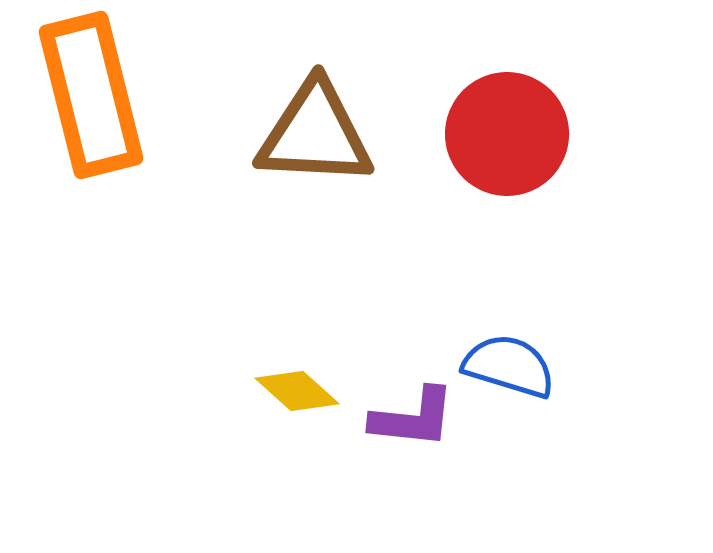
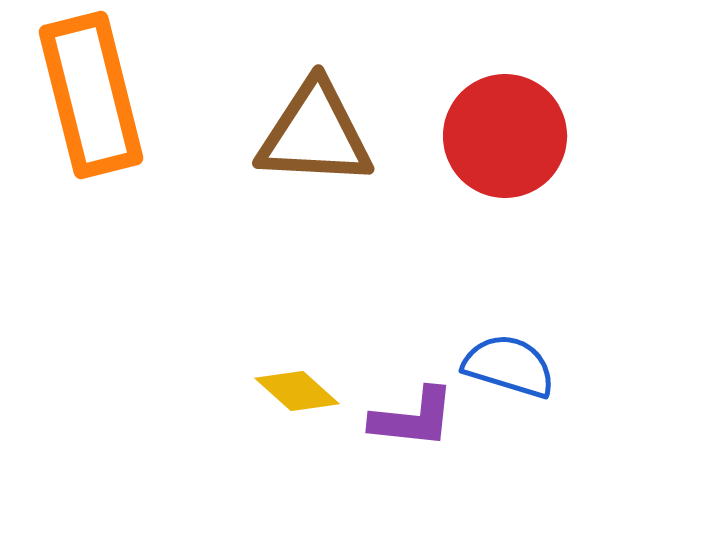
red circle: moved 2 px left, 2 px down
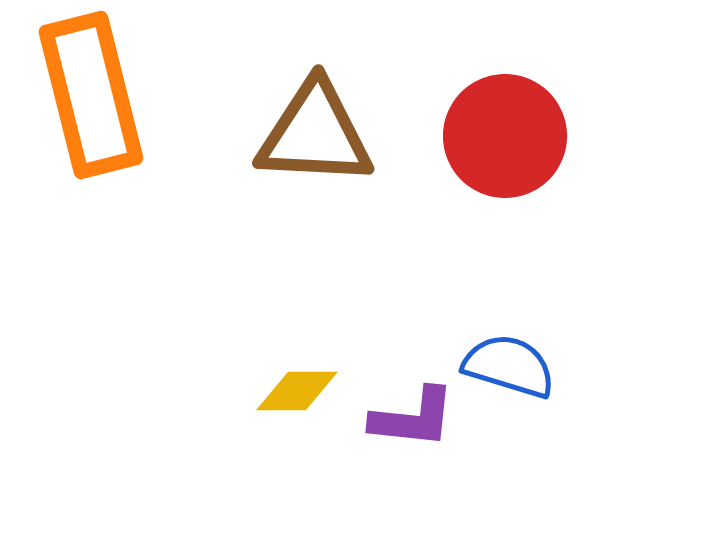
yellow diamond: rotated 42 degrees counterclockwise
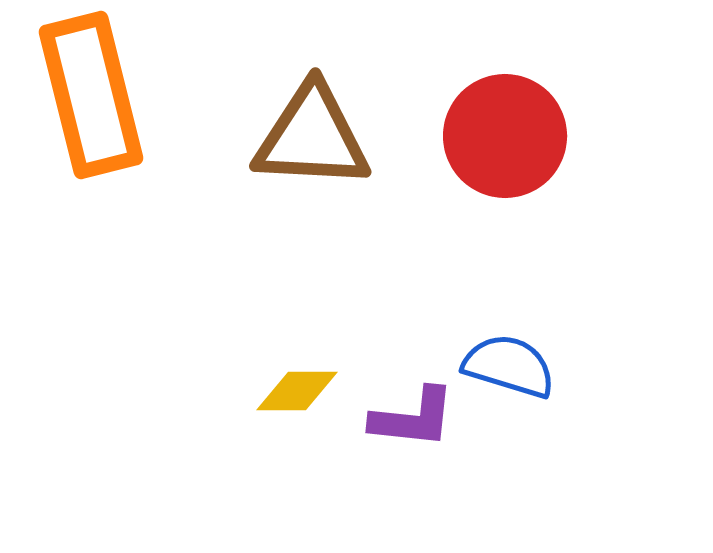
brown triangle: moved 3 px left, 3 px down
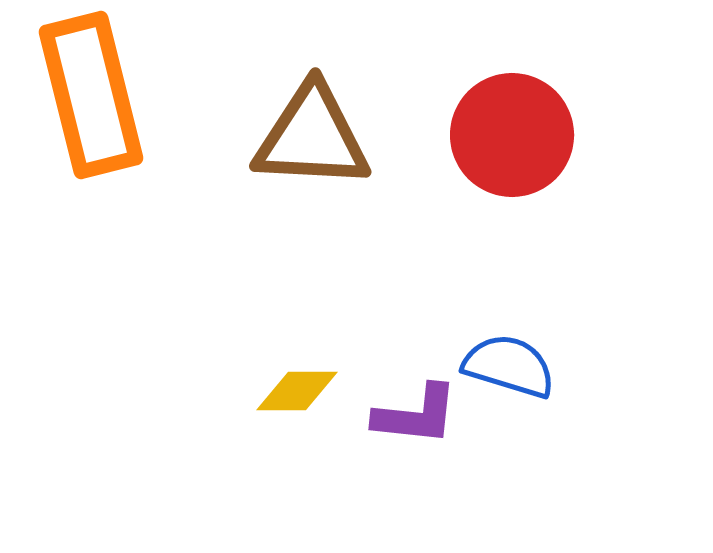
red circle: moved 7 px right, 1 px up
purple L-shape: moved 3 px right, 3 px up
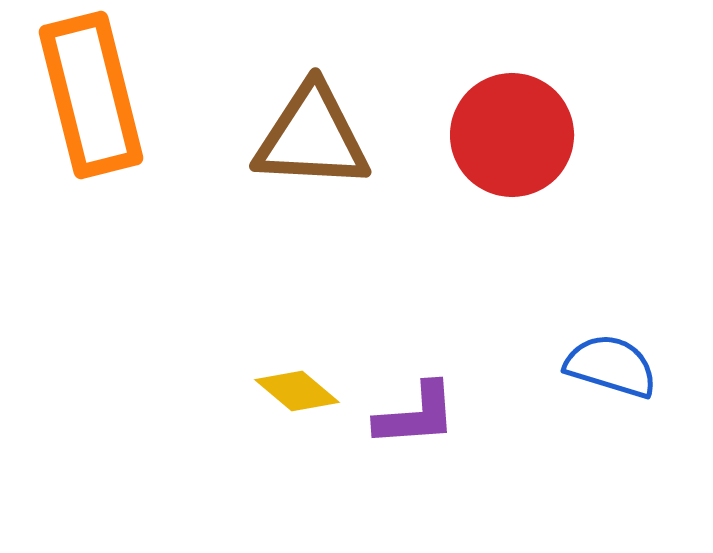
blue semicircle: moved 102 px right
yellow diamond: rotated 40 degrees clockwise
purple L-shape: rotated 10 degrees counterclockwise
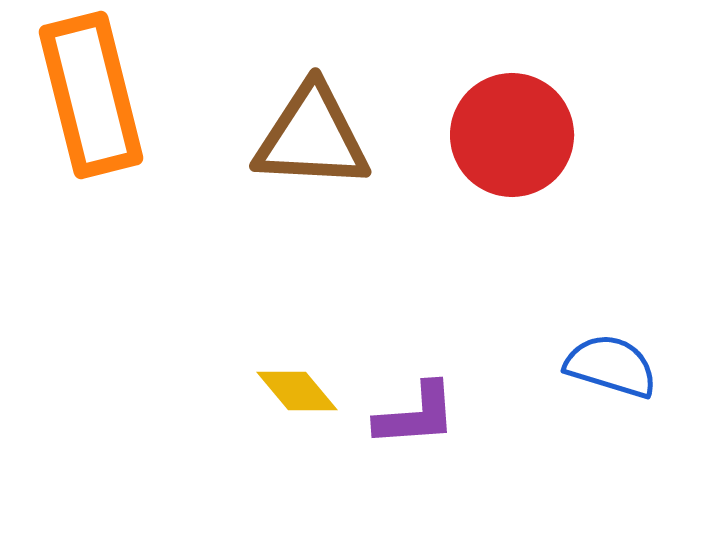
yellow diamond: rotated 10 degrees clockwise
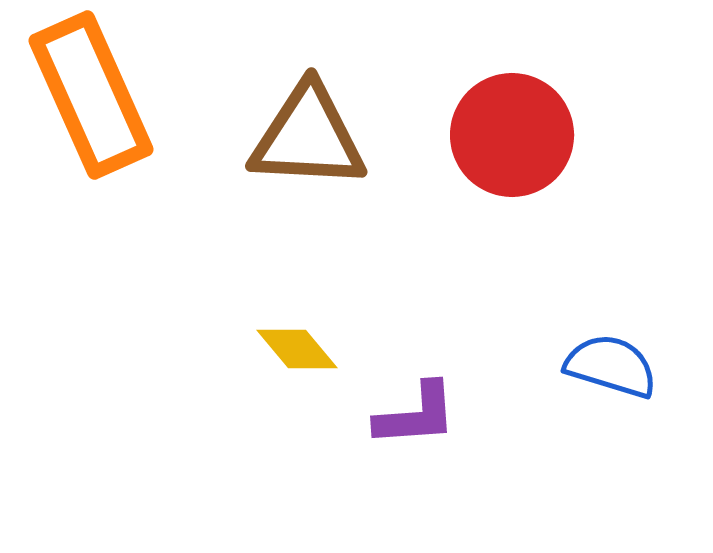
orange rectangle: rotated 10 degrees counterclockwise
brown triangle: moved 4 px left
yellow diamond: moved 42 px up
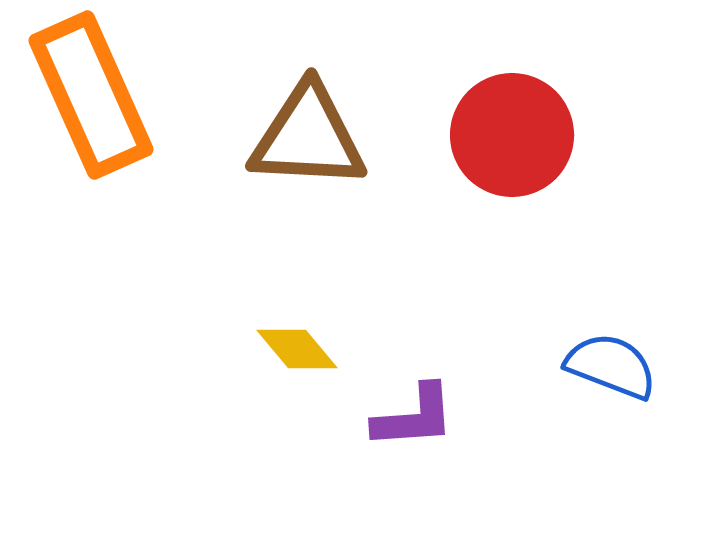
blue semicircle: rotated 4 degrees clockwise
purple L-shape: moved 2 px left, 2 px down
